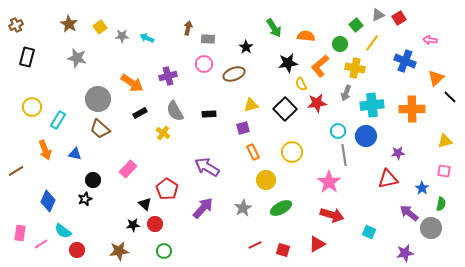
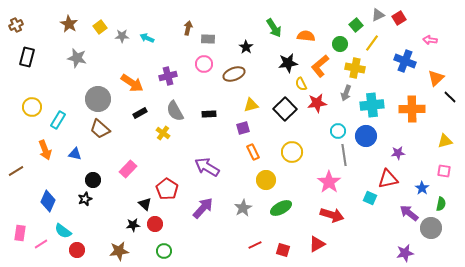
cyan square at (369, 232): moved 1 px right, 34 px up
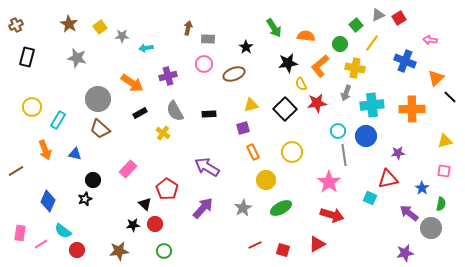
cyan arrow at (147, 38): moved 1 px left, 10 px down; rotated 32 degrees counterclockwise
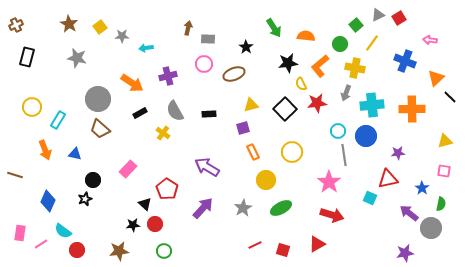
brown line at (16, 171): moved 1 px left, 4 px down; rotated 49 degrees clockwise
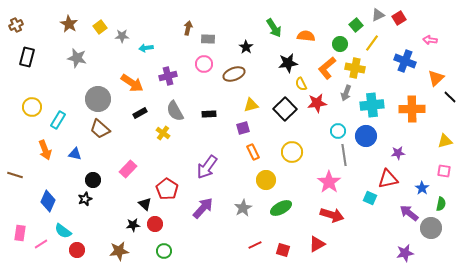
orange L-shape at (320, 66): moved 7 px right, 2 px down
purple arrow at (207, 167): rotated 85 degrees counterclockwise
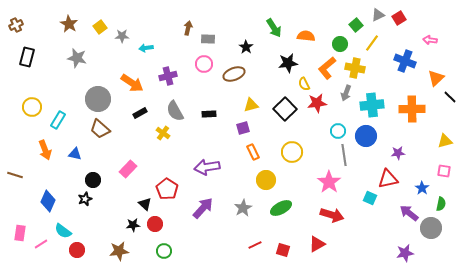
yellow semicircle at (301, 84): moved 3 px right
purple arrow at (207, 167): rotated 45 degrees clockwise
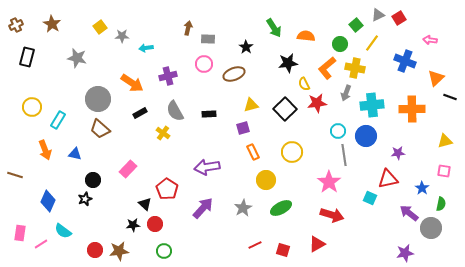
brown star at (69, 24): moved 17 px left
black line at (450, 97): rotated 24 degrees counterclockwise
red circle at (77, 250): moved 18 px right
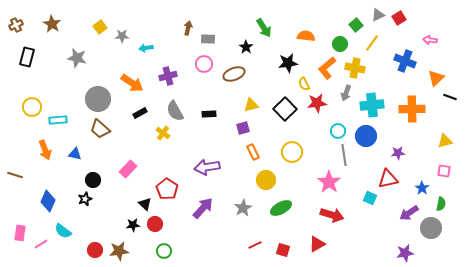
green arrow at (274, 28): moved 10 px left
cyan rectangle at (58, 120): rotated 54 degrees clockwise
purple arrow at (409, 213): rotated 72 degrees counterclockwise
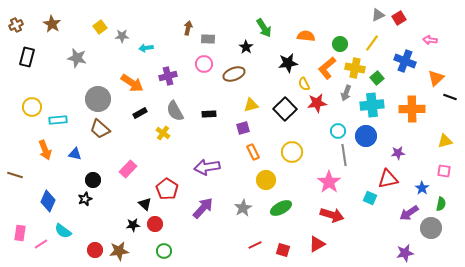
green square at (356, 25): moved 21 px right, 53 px down
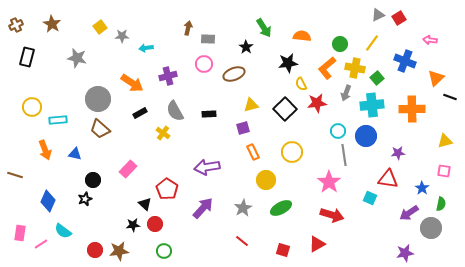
orange semicircle at (306, 36): moved 4 px left
yellow semicircle at (304, 84): moved 3 px left
red triangle at (388, 179): rotated 20 degrees clockwise
red line at (255, 245): moved 13 px left, 4 px up; rotated 64 degrees clockwise
